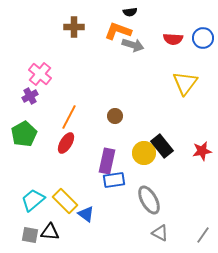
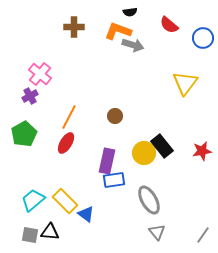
red semicircle: moved 4 px left, 14 px up; rotated 36 degrees clockwise
gray triangle: moved 3 px left, 1 px up; rotated 24 degrees clockwise
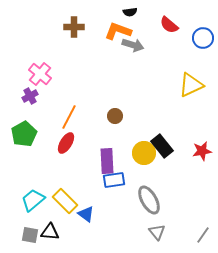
yellow triangle: moved 6 px right, 2 px down; rotated 28 degrees clockwise
purple rectangle: rotated 15 degrees counterclockwise
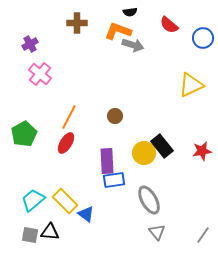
brown cross: moved 3 px right, 4 px up
purple cross: moved 52 px up
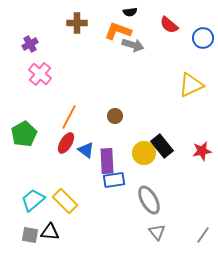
blue triangle: moved 64 px up
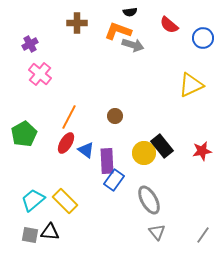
blue rectangle: rotated 45 degrees counterclockwise
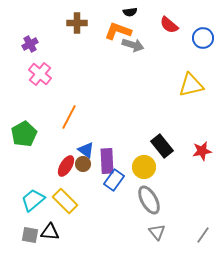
yellow triangle: rotated 12 degrees clockwise
brown circle: moved 32 px left, 48 px down
red ellipse: moved 23 px down
yellow circle: moved 14 px down
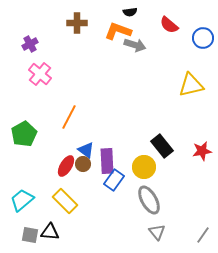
gray arrow: moved 2 px right
cyan trapezoid: moved 11 px left
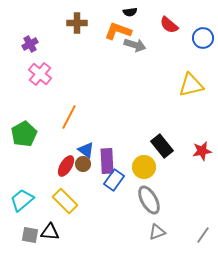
gray triangle: rotated 48 degrees clockwise
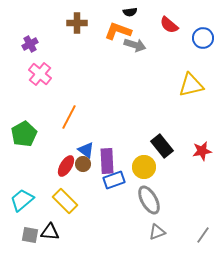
blue rectangle: rotated 35 degrees clockwise
